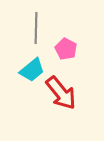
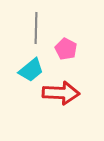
cyan trapezoid: moved 1 px left
red arrow: rotated 48 degrees counterclockwise
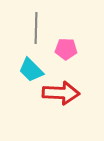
pink pentagon: rotated 25 degrees counterclockwise
cyan trapezoid: rotated 84 degrees clockwise
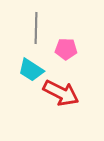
cyan trapezoid: rotated 12 degrees counterclockwise
red arrow: rotated 24 degrees clockwise
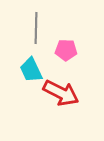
pink pentagon: moved 1 px down
cyan trapezoid: rotated 32 degrees clockwise
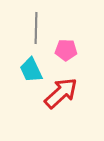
red arrow: rotated 69 degrees counterclockwise
